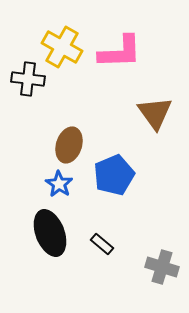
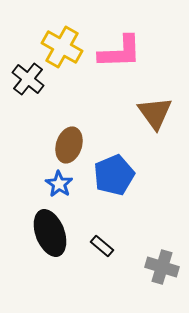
black cross: rotated 32 degrees clockwise
black rectangle: moved 2 px down
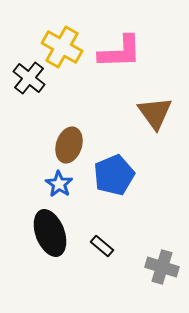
black cross: moved 1 px right, 1 px up
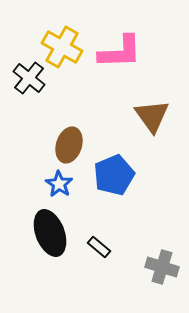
brown triangle: moved 3 px left, 3 px down
black rectangle: moved 3 px left, 1 px down
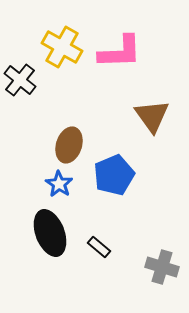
black cross: moved 9 px left, 2 px down
